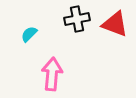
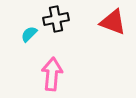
black cross: moved 21 px left
red triangle: moved 2 px left, 2 px up
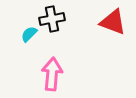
black cross: moved 4 px left
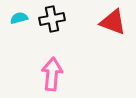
cyan semicircle: moved 10 px left, 16 px up; rotated 30 degrees clockwise
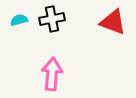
cyan semicircle: moved 2 px down
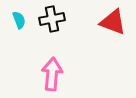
cyan semicircle: rotated 84 degrees clockwise
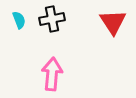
red triangle: rotated 36 degrees clockwise
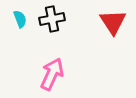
cyan semicircle: moved 1 px right, 1 px up
pink arrow: rotated 20 degrees clockwise
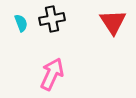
cyan semicircle: moved 1 px right, 4 px down
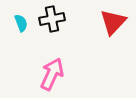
red triangle: rotated 16 degrees clockwise
